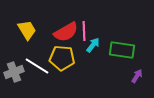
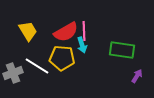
yellow trapezoid: moved 1 px right, 1 px down
cyan arrow: moved 11 px left; rotated 126 degrees clockwise
gray cross: moved 1 px left, 1 px down
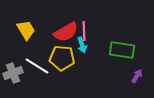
yellow trapezoid: moved 2 px left, 1 px up
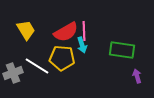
purple arrow: rotated 48 degrees counterclockwise
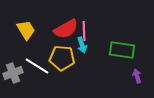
red semicircle: moved 3 px up
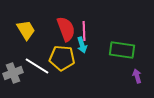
red semicircle: rotated 80 degrees counterclockwise
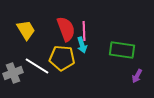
purple arrow: rotated 136 degrees counterclockwise
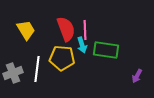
pink line: moved 1 px right, 1 px up
green rectangle: moved 16 px left
white line: moved 3 px down; rotated 65 degrees clockwise
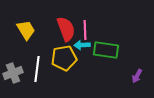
cyan arrow: rotated 105 degrees clockwise
yellow pentagon: moved 2 px right; rotated 15 degrees counterclockwise
